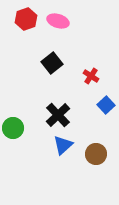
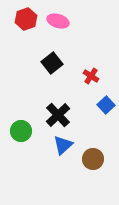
green circle: moved 8 px right, 3 px down
brown circle: moved 3 px left, 5 px down
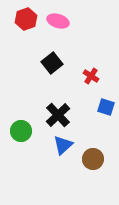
blue square: moved 2 px down; rotated 30 degrees counterclockwise
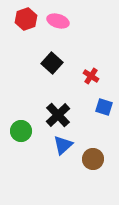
black square: rotated 10 degrees counterclockwise
blue square: moved 2 px left
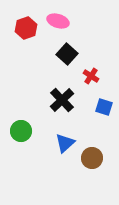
red hexagon: moved 9 px down
black square: moved 15 px right, 9 px up
black cross: moved 4 px right, 15 px up
blue triangle: moved 2 px right, 2 px up
brown circle: moved 1 px left, 1 px up
